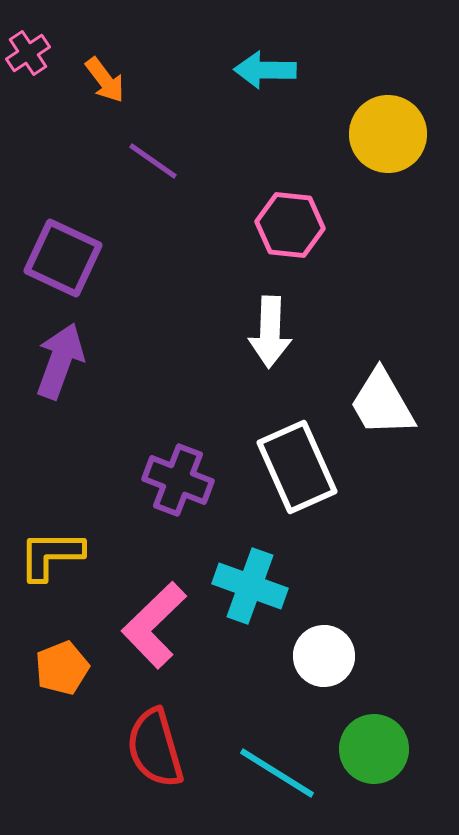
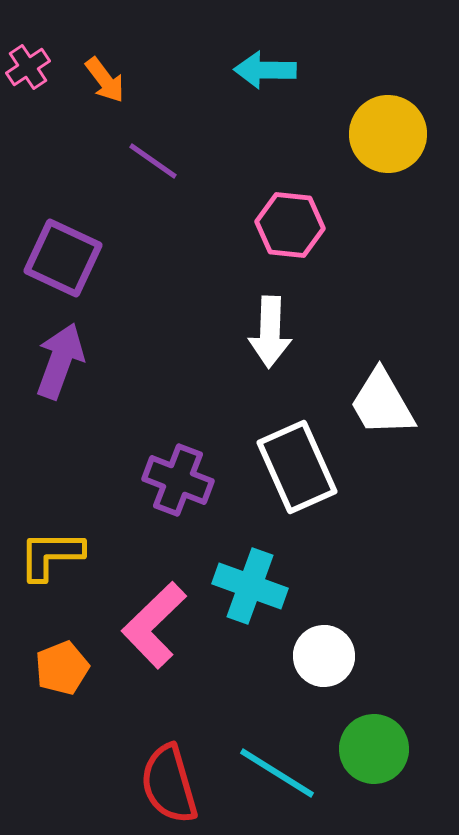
pink cross: moved 14 px down
red semicircle: moved 14 px right, 36 px down
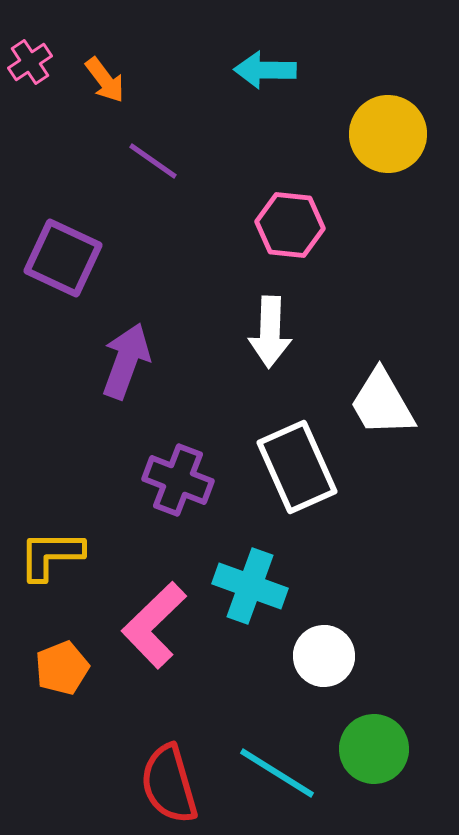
pink cross: moved 2 px right, 5 px up
purple arrow: moved 66 px right
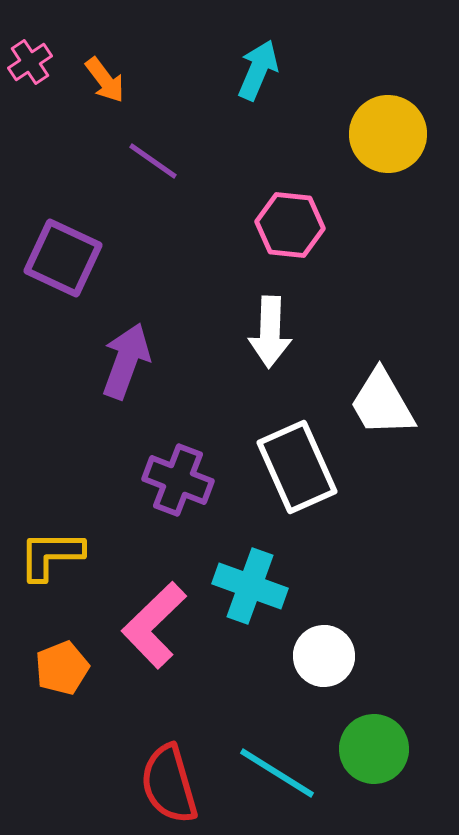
cyan arrow: moved 7 px left; rotated 112 degrees clockwise
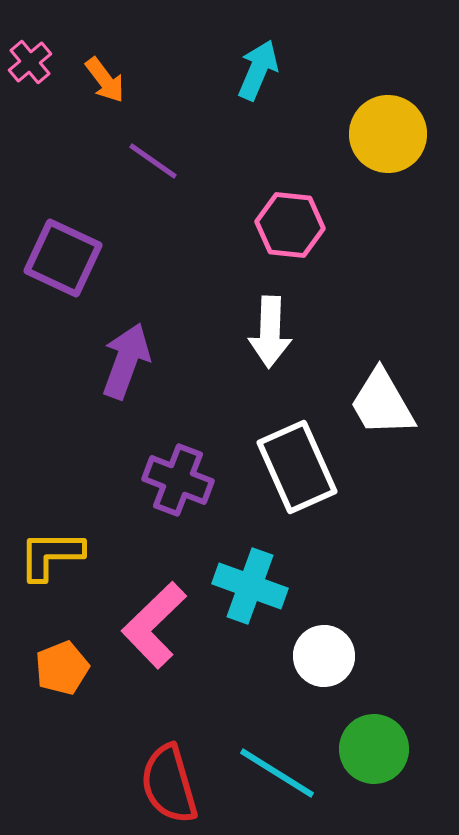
pink cross: rotated 6 degrees counterclockwise
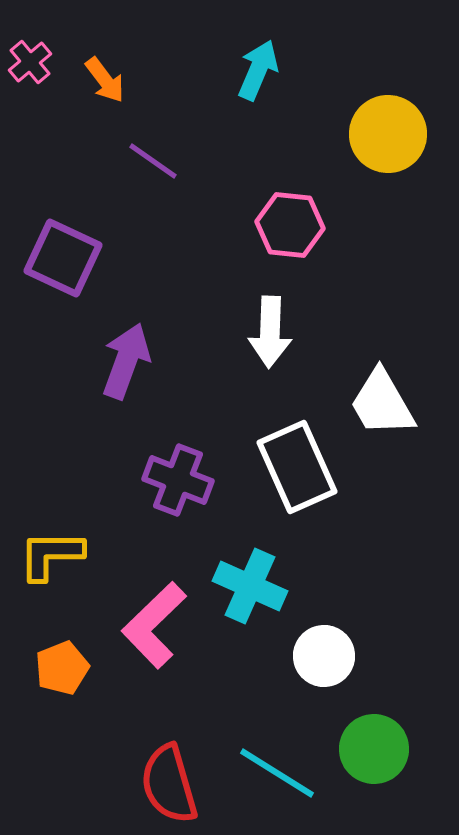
cyan cross: rotated 4 degrees clockwise
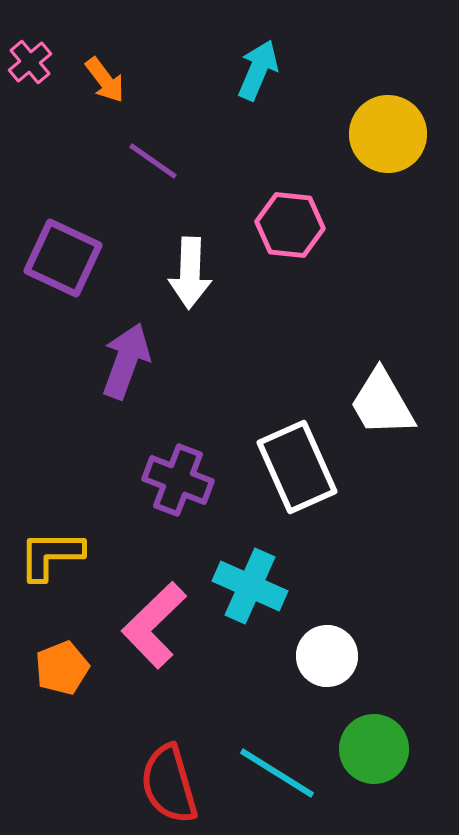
white arrow: moved 80 px left, 59 px up
white circle: moved 3 px right
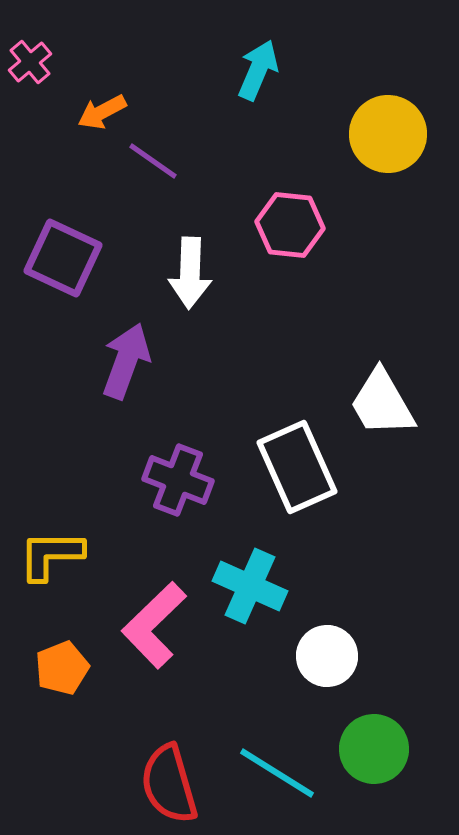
orange arrow: moved 3 px left, 32 px down; rotated 99 degrees clockwise
